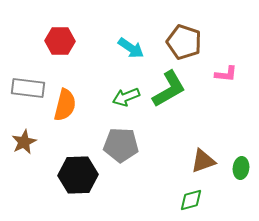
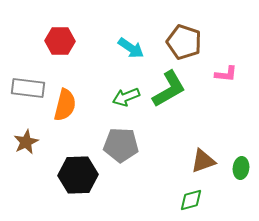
brown star: moved 2 px right
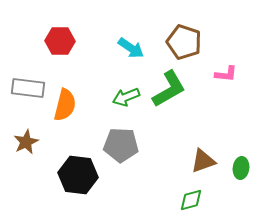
black hexagon: rotated 9 degrees clockwise
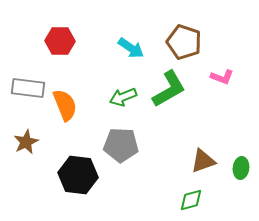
pink L-shape: moved 4 px left, 3 px down; rotated 15 degrees clockwise
green arrow: moved 3 px left
orange semicircle: rotated 36 degrees counterclockwise
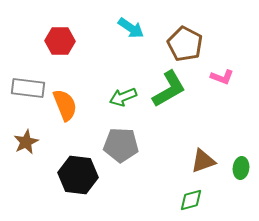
brown pentagon: moved 1 px right, 2 px down; rotated 8 degrees clockwise
cyan arrow: moved 20 px up
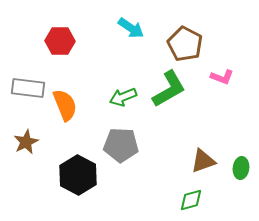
black hexagon: rotated 21 degrees clockwise
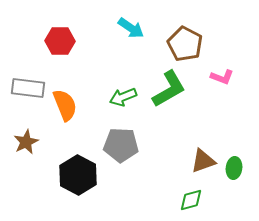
green ellipse: moved 7 px left
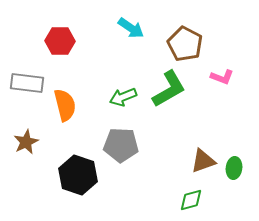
gray rectangle: moved 1 px left, 5 px up
orange semicircle: rotated 8 degrees clockwise
black hexagon: rotated 9 degrees counterclockwise
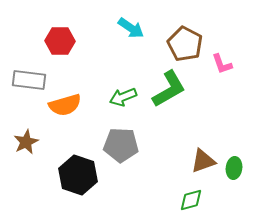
pink L-shape: moved 13 px up; rotated 50 degrees clockwise
gray rectangle: moved 2 px right, 3 px up
orange semicircle: rotated 88 degrees clockwise
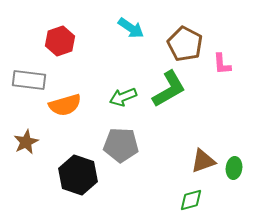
red hexagon: rotated 20 degrees counterclockwise
pink L-shape: rotated 15 degrees clockwise
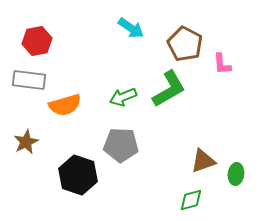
red hexagon: moved 23 px left; rotated 8 degrees clockwise
green ellipse: moved 2 px right, 6 px down
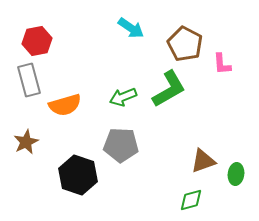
gray rectangle: rotated 68 degrees clockwise
